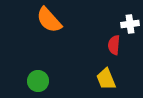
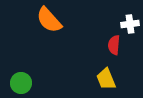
green circle: moved 17 px left, 2 px down
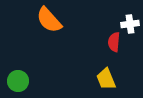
red semicircle: moved 3 px up
green circle: moved 3 px left, 2 px up
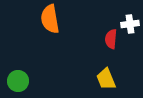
orange semicircle: moved 1 px right, 1 px up; rotated 32 degrees clockwise
red semicircle: moved 3 px left, 3 px up
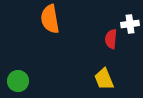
yellow trapezoid: moved 2 px left
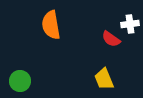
orange semicircle: moved 1 px right, 6 px down
red semicircle: rotated 60 degrees counterclockwise
green circle: moved 2 px right
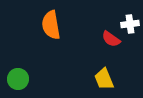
green circle: moved 2 px left, 2 px up
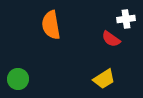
white cross: moved 4 px left, 5 px up
yellow trapezoid: rotated 100 degrees counterclockwise
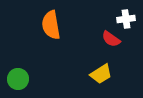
yellow trapezoid: moved 3 px left, 5 px up
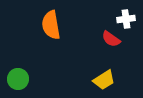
yellow trapezoid: moved 3 px right, 6 px down
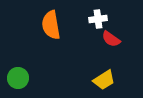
white cross: moved 28 px left
green circle: moved 1 px up
